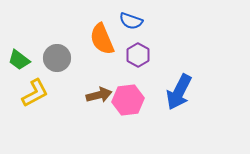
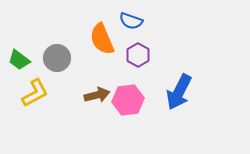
brown arrow: moved 2 px left
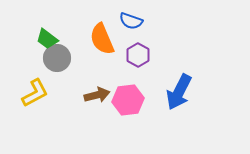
green trapezoid: moved 28 px right, 21 px up
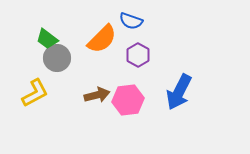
orange semicircle: rotated 112 degrees counterclockwise
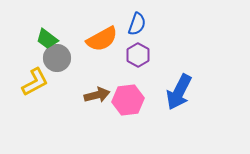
blue semicircle: moved 6 px right, 3 px down; rotated 90 degrees counterclockwise
orange semicircle: rotated 16 degrees clockwise
yellow L-shape: moved 11 px up
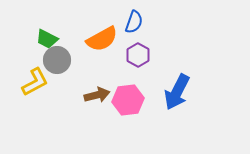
blue semicircle: moved 3 px left, 2 px up
green trapezoid: rotated 10 degrees counterclockwise
gray circle: moved 2 px down
blue arrow: moved 2 px left
